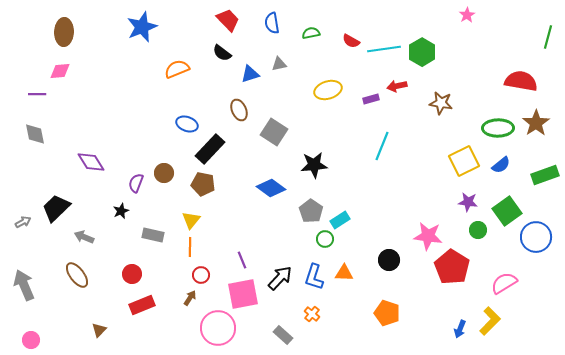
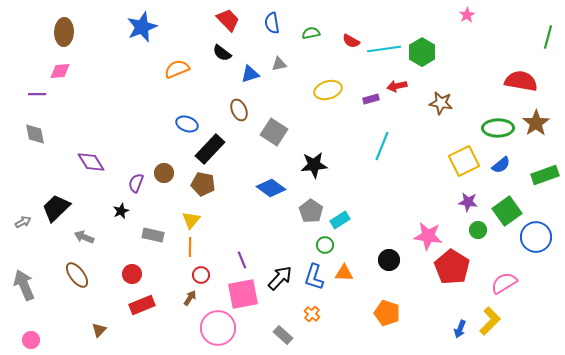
green circle at (325, 239): moved 6 px down
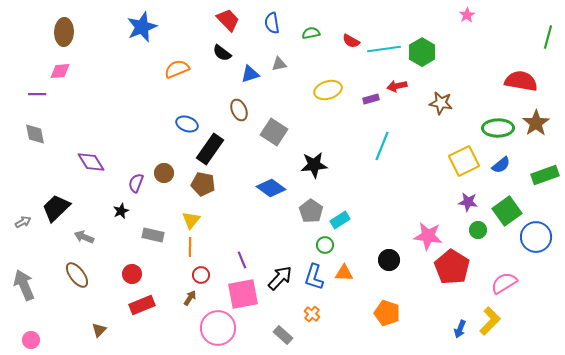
black rectangle at (210, 149): rotated 8 degrees counterclockwise
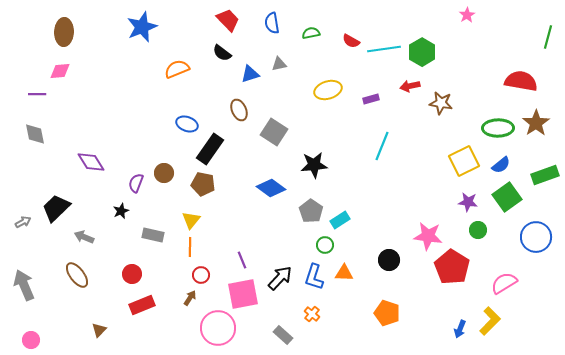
red arrow at (397, 86): moved 13 px right
green square at (507, 211): moved 14 px up
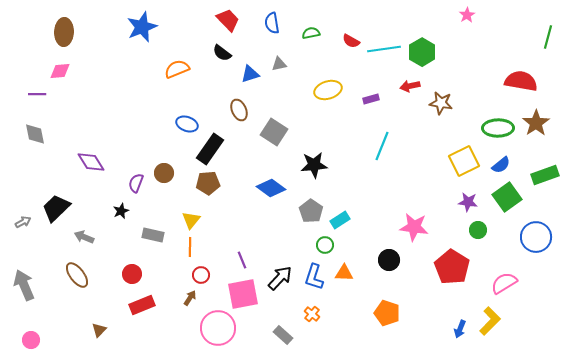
brown pentagon at (203, 184): moved 5 px right, 1 px up; rotated 15 degrees counterclockwise
pink star at (428, 236): moved 14 px left, 9 px up
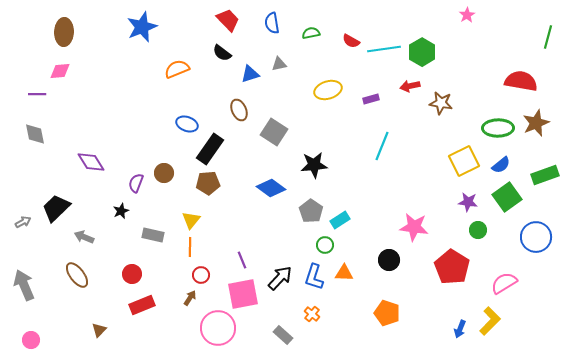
brown star at (536, 123): rotated 12 degrees clockwise
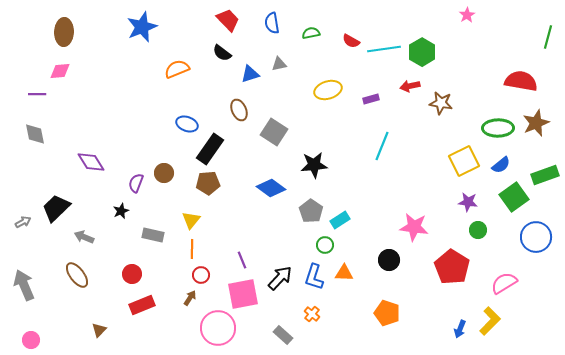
green square at (507, 197): moved 7 px right
orange line at (190, 247): moved 2 px right, 2 px down
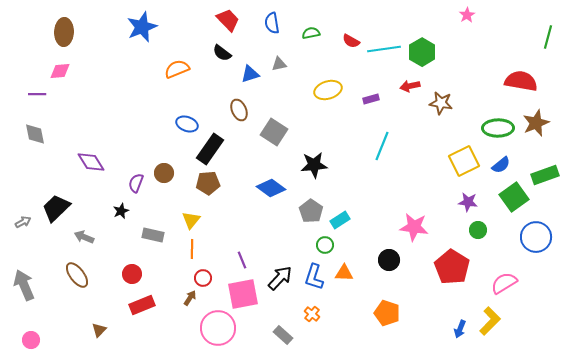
red circle at (201, 275): moved 2 px right, 3 px down
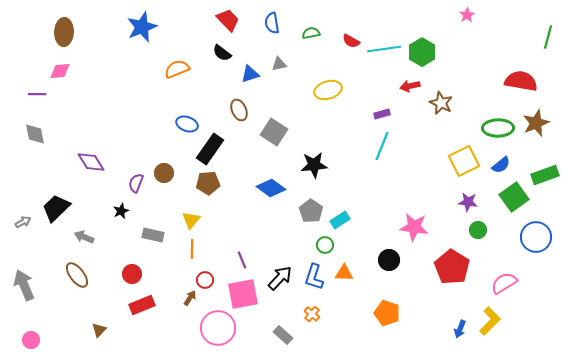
purple rectangle at (371, 99): moved 11 px right, 15 px down
brown star at (441, 103): rotated 15 degrees clockwise
red circle at (203, 278): moved 2 px right, 2 px down
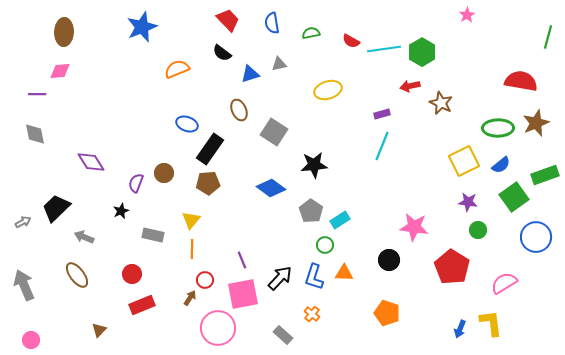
yellow L-shape at (490, 321): moved 1 px right, 2 px down; rotated 52 degrees counterclockwise
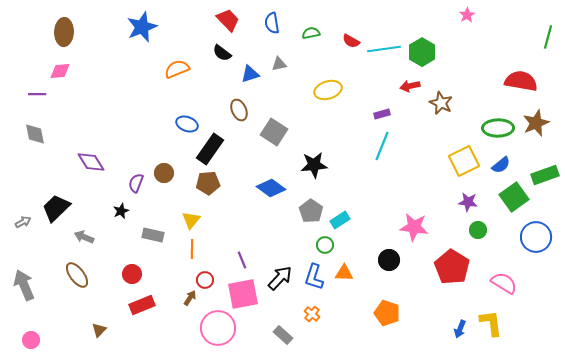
pink semicircle at (504, 283): rotated 64 degrees clockwise
